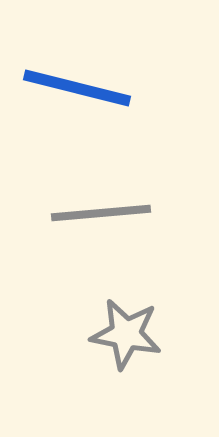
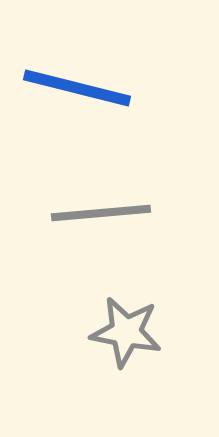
gray star: moved 2 px up
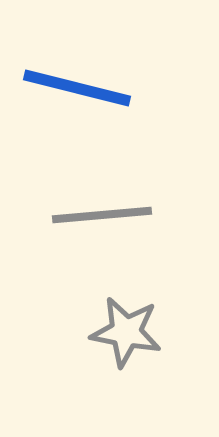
gray line: moved 1 px right, 2 px down
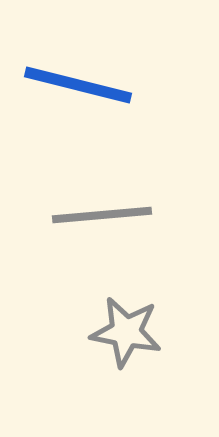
blue line: moved 1 px right, 3 px up
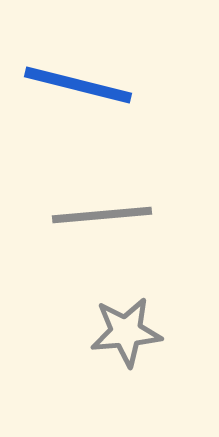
gray star: rotated 16 degrees counterclockwise
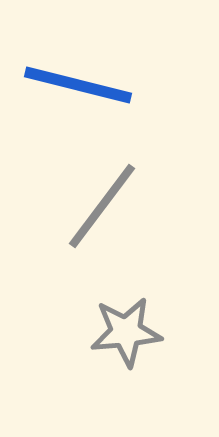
gray line: moved 9 px up; rotated 48 degrees counterclockwise
